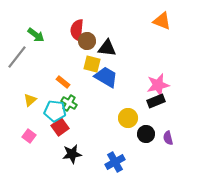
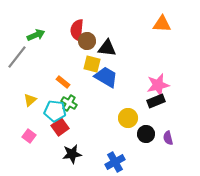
orange triangle: moved 3 px down; rotated 18 degrees counterclockwise
green arrow: rotated 60 degrees counterclockwise
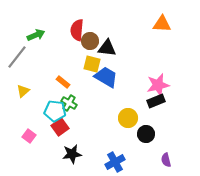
brown circle: moved 3 px right
yellow triangle: moved 7 px left, 9 px up
purple semicircle: moved 2 px left, 22 px down
